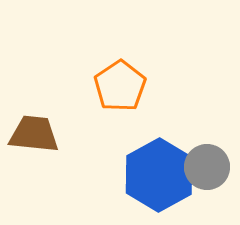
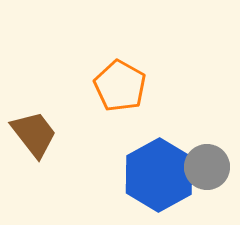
orange pentagon: rotated 9 degrees counterclockwise
brown trapezoid: rotated 46 degrees clockwise
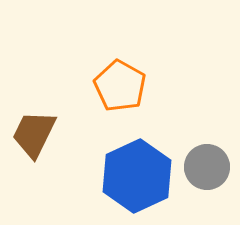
brown trapezoid: rotated 116 degrees counterclockwise
blue hexagon: moved 22 px left, 1 px down; rotated 4 degrees clockwise
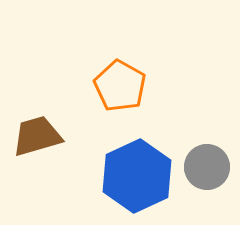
brown trapezoid: moved 3 px right, 2 px down; rotated 48 degrees clockwise
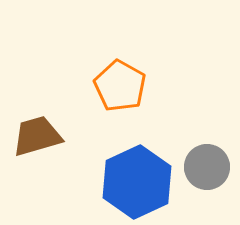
blue hexagon: moved 6 px down
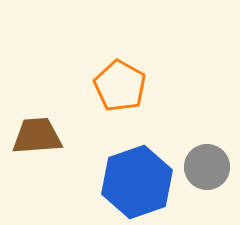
brown trapezoid: rotated 12 degrees clockwise
blue hexagon: rotated 6 degrees clockwise
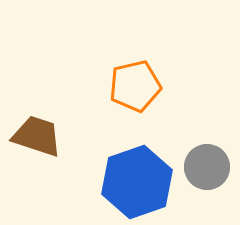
orange pentagon: moved 15 px right; rotated 30 degrees clockwise
brown trapezoid: rotated 22 degrees clockwise
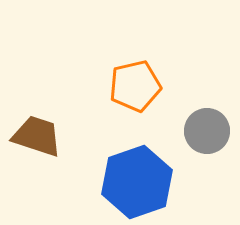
gray circle: moved 36 px up
